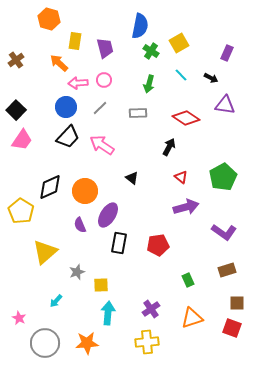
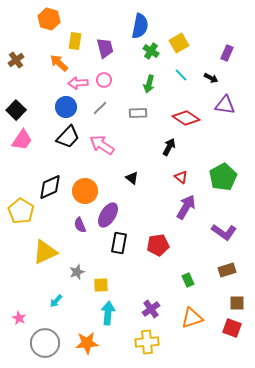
purple arrow at (186, 207): rotated 45 degrees counterclockwise
yellow triangle at (45, 252): rotated 16 degrees clockwise
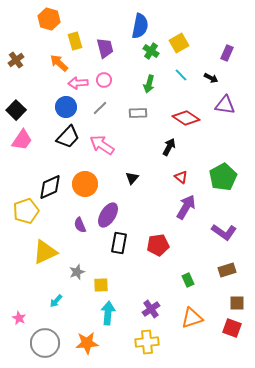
yellow rectangle at (75, 41): rotated 24 degrees counterclockwise
black triangle at (132, 178): rotated 32 degrees clockwise
orange circle at (85, 191): moved 7 px up
yellow pentagon at (21, 211): moved 5 px right; rotated 20 degrees clockwise
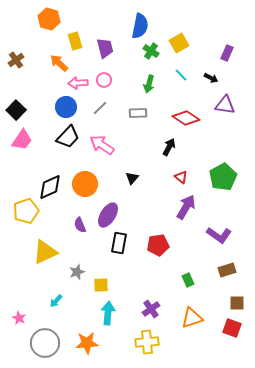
purple L-shape at (224, 232): moved 5 px left, 3 px down
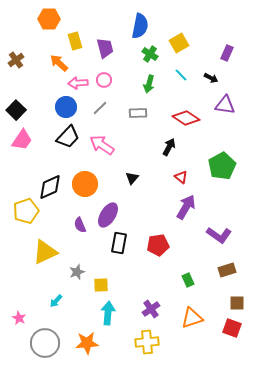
orange hexagon at (49, 19): rotated 15 degrees counterclockwise
green cross at (151, 51): moved 1 px left, 3 px down
green pentagon at (223, 177): moved 1 px left, 11 px up
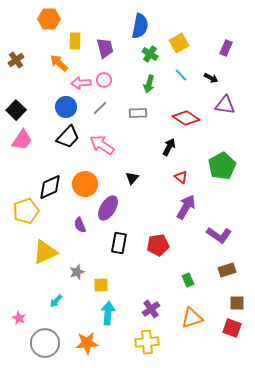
yellow rectangle at (75, 41): rotated 18 degrees clockwise
purple rectangle at (227, 53): moved 1 px left, 5 px up
pink arrow at (78, 83): moved 3 px right
purple ellipse at (108, 215): moved 7 px up
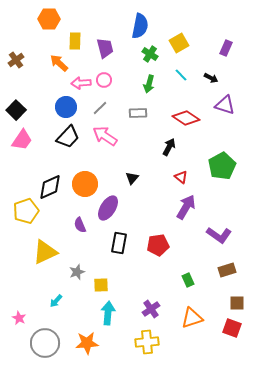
purple triangle at (225, 105): rotated 10 degrees clockwise
pink arrow at (102, 145): moved 3 px right, 9 px up
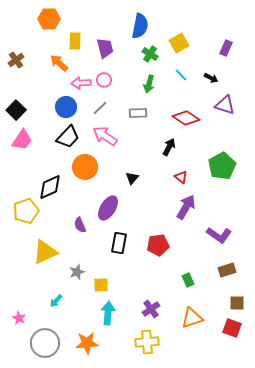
orange circle at (85, 184): moved 17 px up
